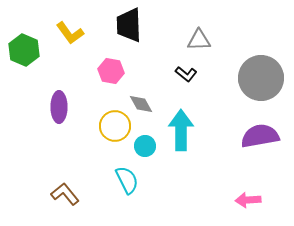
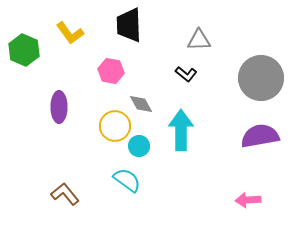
cyan circle: moved 6 px left
cyan semicircle: rotated 28 degrees counterclockwise
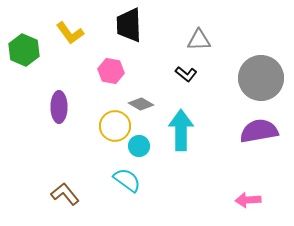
gray diamond: rotated 30 degrees counterclockwise
purple semicircle: moved 1 px left, 5 px up
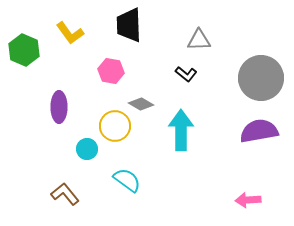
cyan circle: moved 52 px left, 3 px down
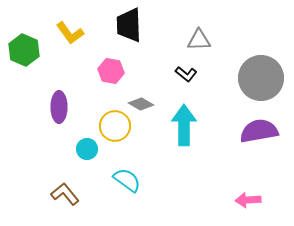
cyan arrow: moved 3 px right, 5 px up
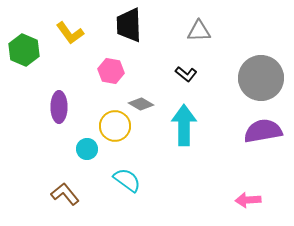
gray triangle: moved 9 px up
purple semicircle: moved 4 px right
